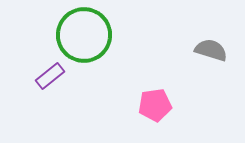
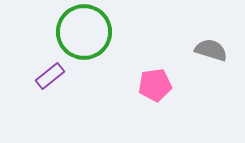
green circle: moved 3 px up
pink pentagon: moved 20 px up
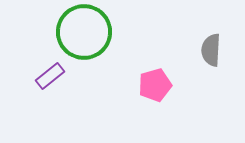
gray semicircle: rotated 104 degrees counterclockwise
pink pentagon: rotated 8 degrees counterclockwise
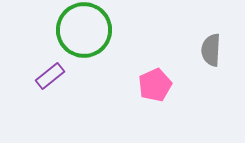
green circle: moved 2 px up
pink pentagon: rotated 8 degrees counterclockwise
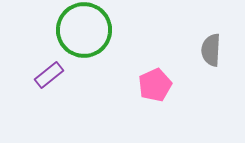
purple rectangle: moved 1 px left, 1 px up
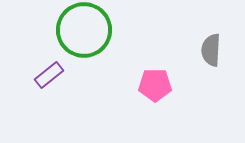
pink pentagon: rotated 24 degrees clockwise
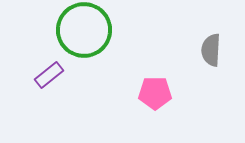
pink pentagon: moved 8 px down
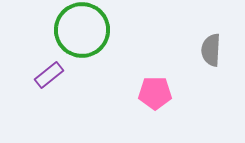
green circle: moved 2 px left
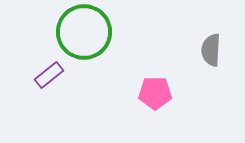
green circle: moved 2 px right, 2 px down
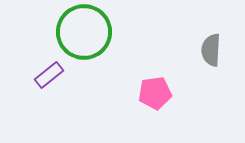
pink pentagon: rotated 8 degrees counterclockwise
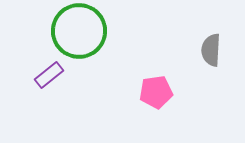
green circle: moved 5 px left, 1 px up
pink pentagon: moved 1 px right, 1 px up
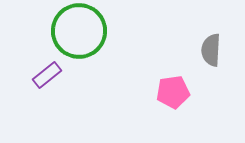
purple rectangle: moved 2 px left
pink pentagon: moved 17 px right
